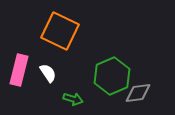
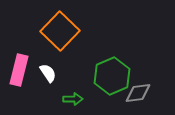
orange square: rotated 18 degrees clockwise
green arrow: rotated 18 degrees counterclockwise
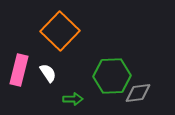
green hexagon: rotated 21 degrees clockwise
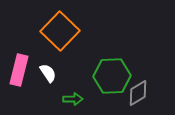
gray diamond: rotated 24 degrees counterclockwise
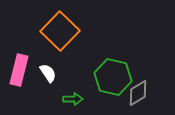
green hexagon: moved 1 px right, 1 px down; rotated 15 degrees clockwise
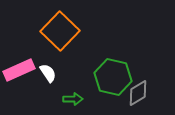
pink rectangle: rotated 52 degrees clockwise
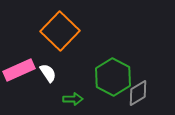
green hexagon: rotated 15 degrees clockwise
